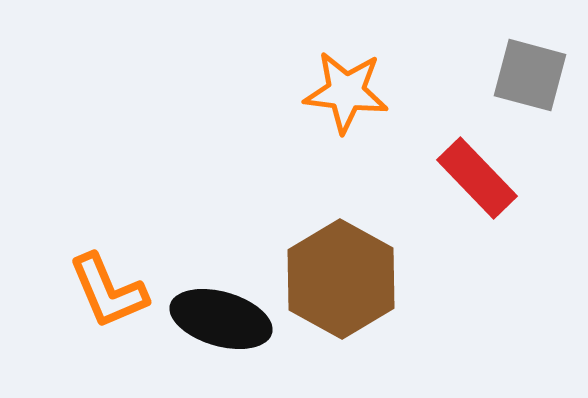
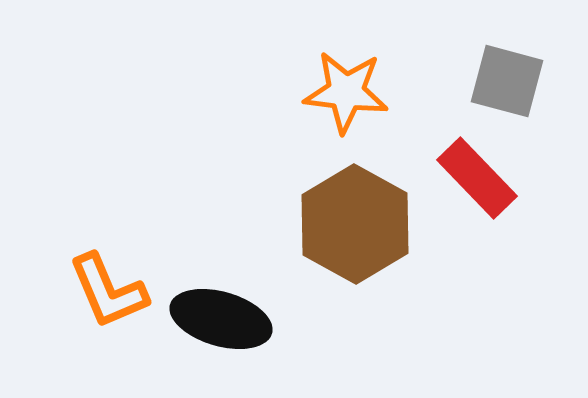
gray square: moved 23 px left, 6 px down
brown hexagon: moved 14 px right, 55 px up
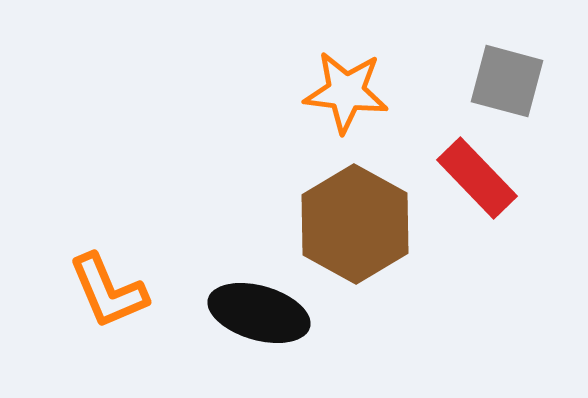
black ellipse: moved 38 px right, 6 px up
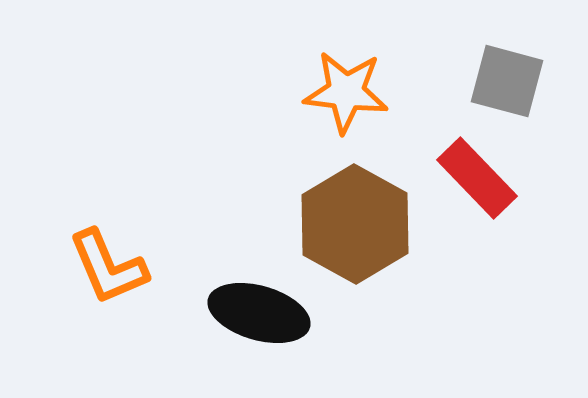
orange L-shape: moved 24 px up
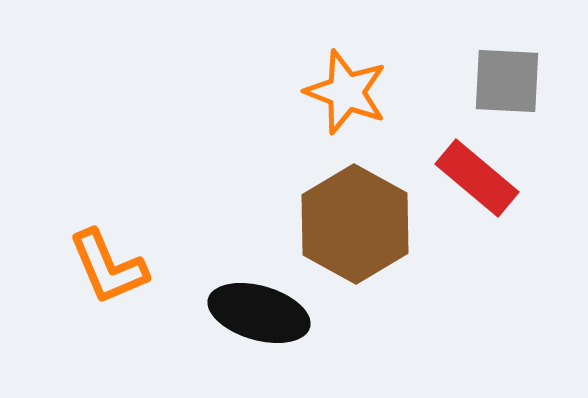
gray square: rotated 12 degrees counterclockwise
orange star: rotated 14 degrees clockwise
red rectangle: rotated 6 degrees counterclockwise
